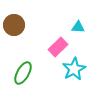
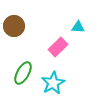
brown circle: moved 1 px down
cyan star: moved 21 px left, 14 px down
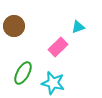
cyan triangle: rotated 24 degrees counterclockwise
cyan star: rotated 30 degrees counterclockwise
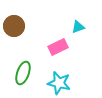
pink rectangle: rotated 18 degrees clockwise
green ellipse: rotated 10 degrees counterclockwise
cyan star: moved 6 px right
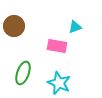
cyan triangle: moved 3 px left
pink rectangle: moved 1 px left, 1 px up; rotated 36 degrees clockwise
cyan star: rotated 10 degrees clockwise
